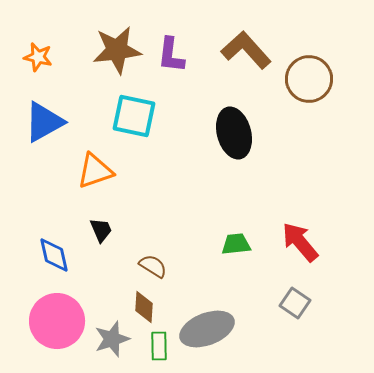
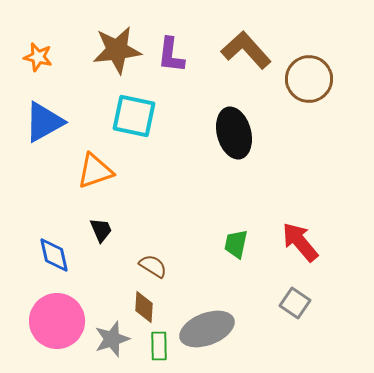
green trapezoid: rotated 72 degrees counterclockwise
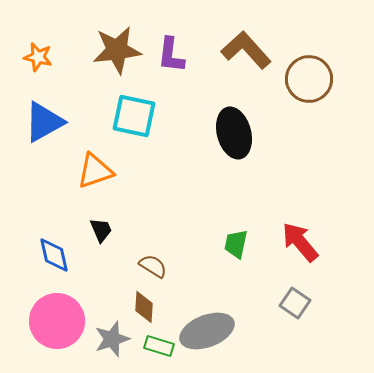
gray ellipse: moved 2 px down
green rectangle: rotated 72 degrees counterclockwise
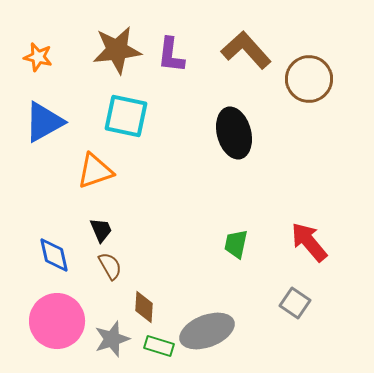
cyan square: moved 8 px left
red arrow: moved 9 px right
brown semicircle: moved 43 px left; rotated 28 degrees clockwise
